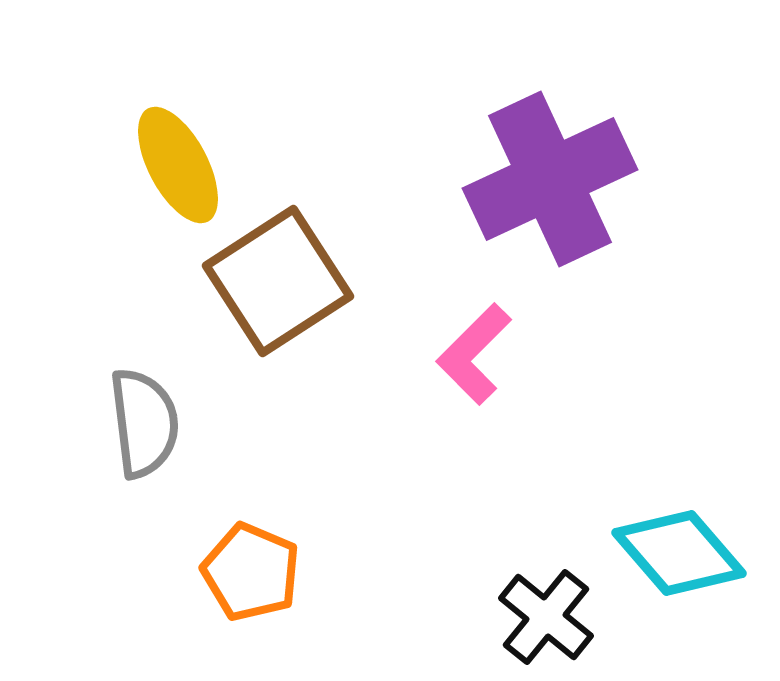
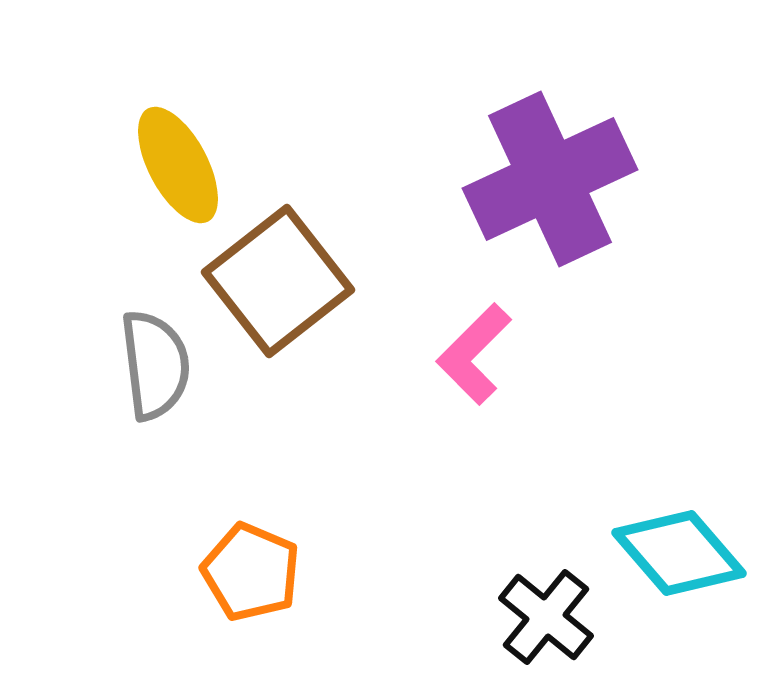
brown square: rotated 5 degrees counterclockwise
gray semicircle: moved 11 px right, 58 px up
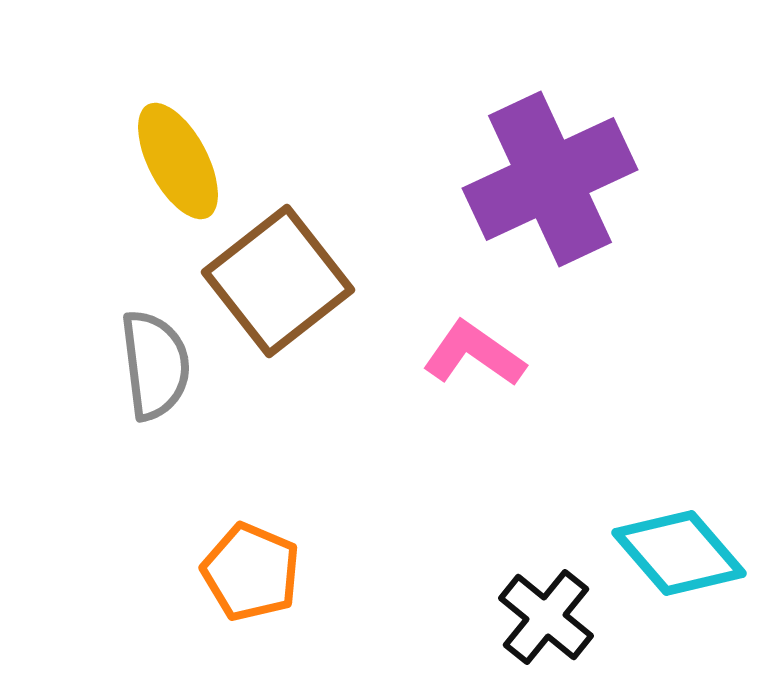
yellow ellipse: moved 4 px up
pink L-shape: rotated 80 degrees clockwise
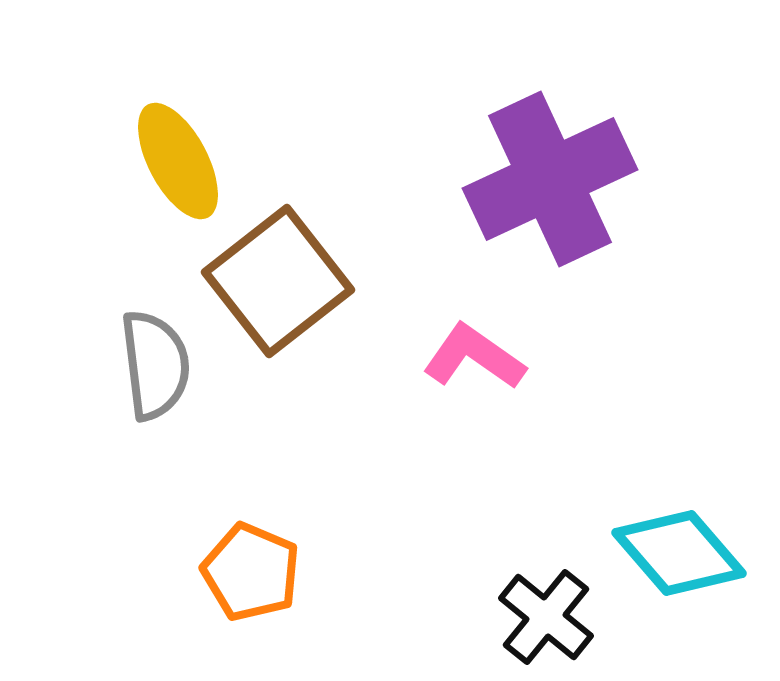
pink L-shape: moved 3 px down
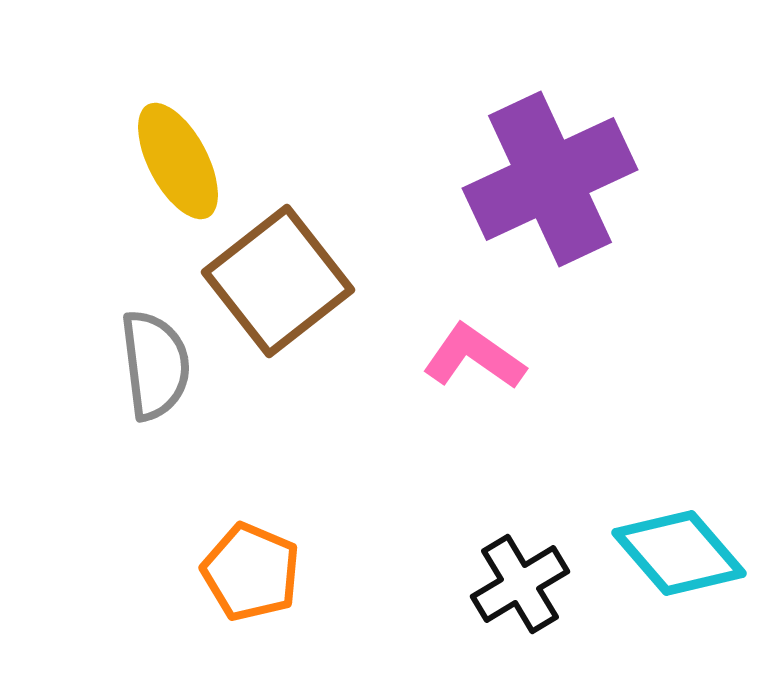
black cross: moved 26 px left, 33 px up; rotated 20 degrees clockwise
